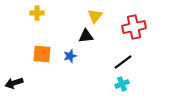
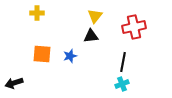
black triangle: moved 5 px right
black line: rotated 42 degrees counterclockwise
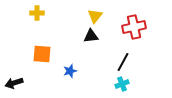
blue star: moved 15 px down
black line: rotated 18 degrees clockwise
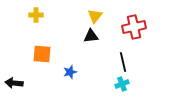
yellow cross: moved 1 px left, 2 px down
black line: rotated 42 degrees counterclockwise
blue star: moved 1 px down
black arrow: rotated 24 degrees clockwise
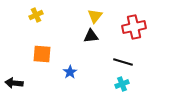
yellow cross: rotated 24 degrees counterclockwise
black line: rotated 60 degrees counterclockwise
blue star: rotated 16 degrees counterclockwise
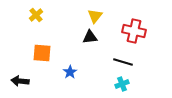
yellow cross: rotated 16 degrees counterclockwise
red cross: moved 4 px down; rotated 25 degrees clockwise
black triangle: moved 1 px left, 1 px down
orange square: moved 1 px up
black arrow: moved 6 px right, 2 px up
